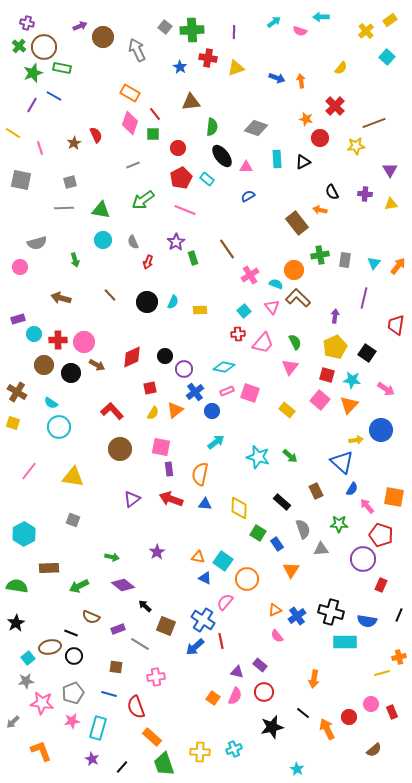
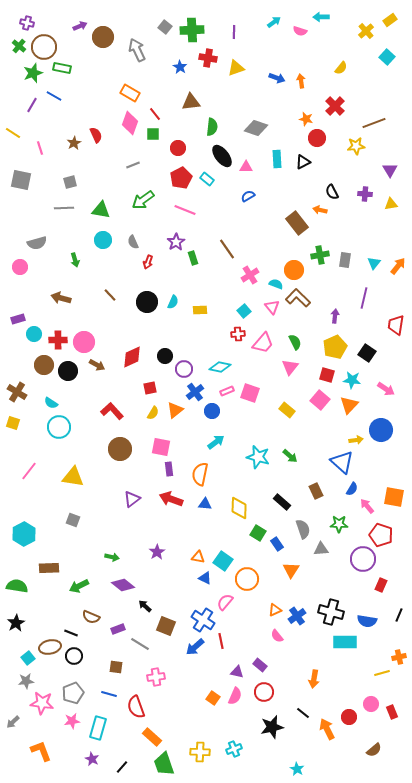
red circle at (320, 138): moved 3 px left
cyan diamond at (224, 367): moved 4 px left
black circle at (71, 373): moved 3 px left, 2 px up
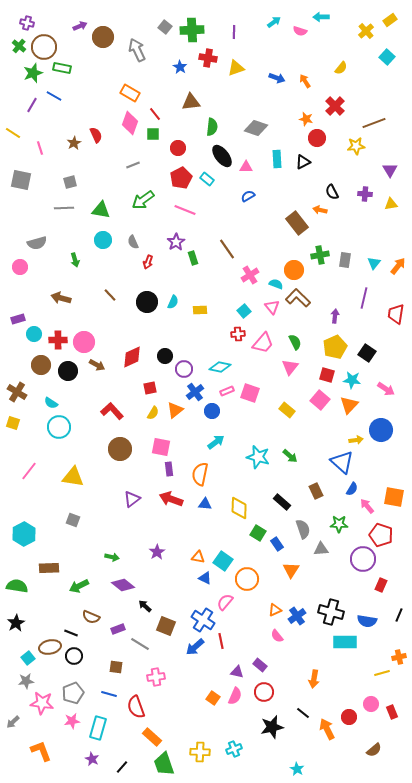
orange arrow at (301, 81): moved 4 px right; rotated 24 degrees counterclockwise
red trapezoid at (396, 325): moved 11 px up
brown circle at (44, 365): moved 3 px left
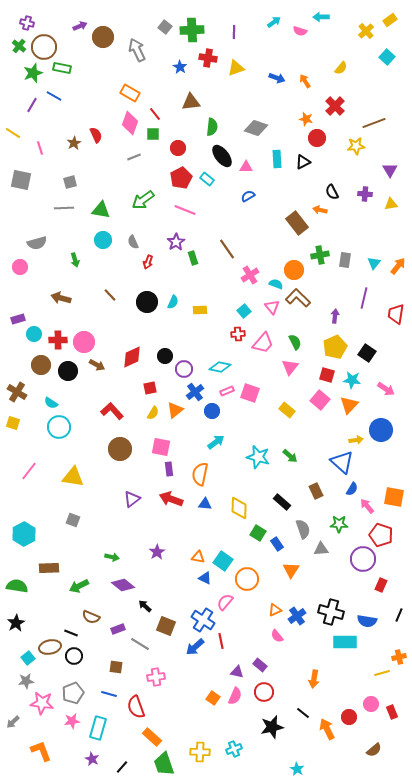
gray line at (133, 165): moved 1 px right, 8 px up
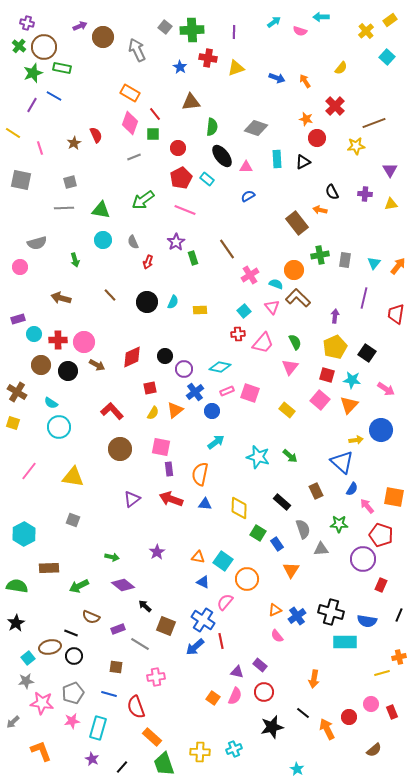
blue triangle at (205, 578): moved 2 px left, 4 px down
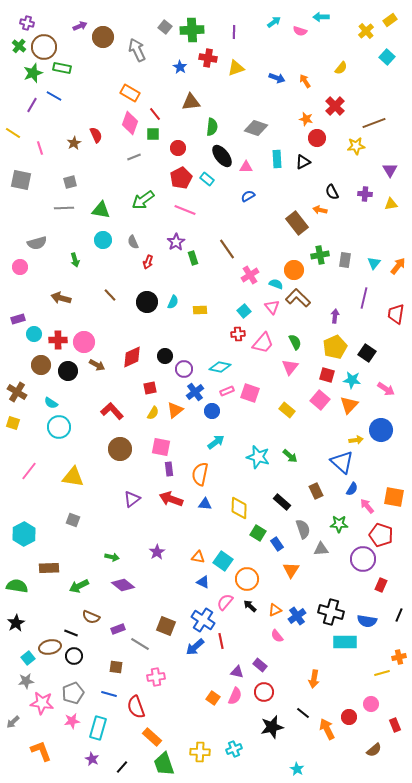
black arrow at (145, 606): moved 105 px right
red rectangle at (392, 712): moved 3 px right, 13 px down
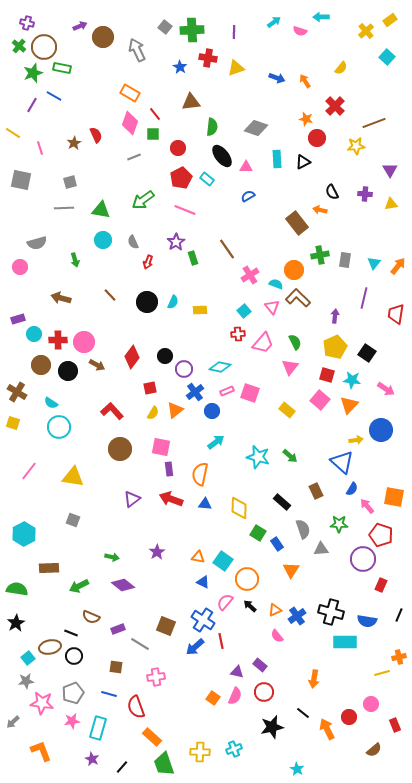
red diamond at (132, 357): rotated 30 degrees counterclockwise
green semicircle at (17, 586): moved 3 px down
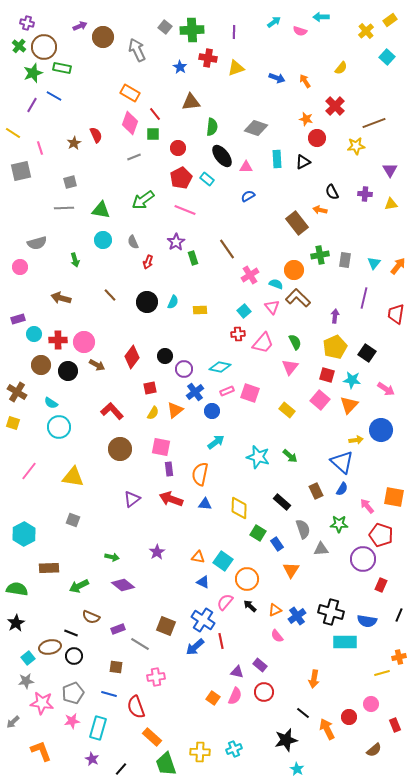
gray square at (21, 180): moved 9 px up; rotated 25 degrees counterclockwise
blue semicircle at (352, 489): moved 10 px left
black star at (272, 727): moved 14 px right, 13 px down
green trapezoid at (164, 764): moved 2 px right
black line at (122, 767): moved 1 px left, 2 px down
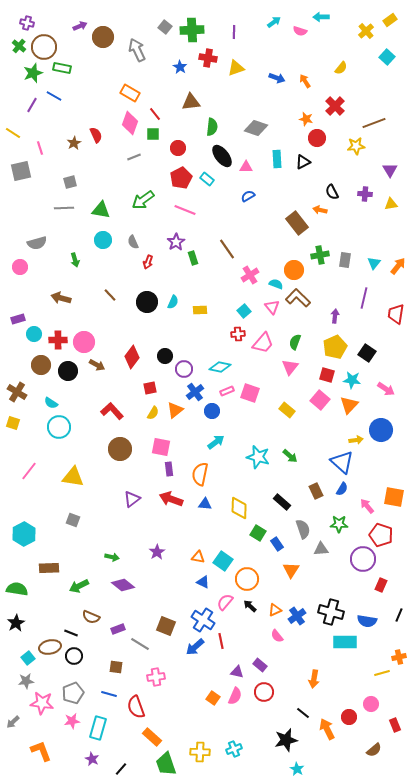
green semicircle at (295, 342): rotated 133 degrees counterclockwise
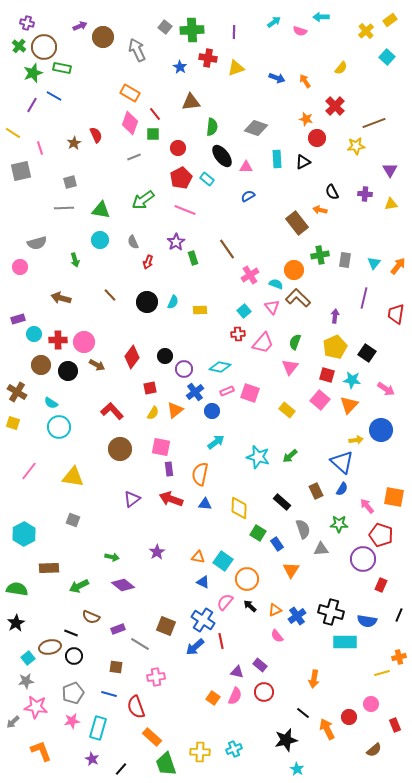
cyan circle at (103, 240): moved 3 px left
green arrow at (290, 456): rotated 98 degrees clockwise
pink star at (42, 703): moved 6 px left, 4 px down
